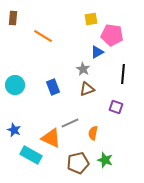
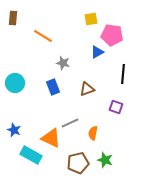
gray star: moved 20 px left, 6 px up; rotated 16 degrees counterclockwise
cyan circle: moved 2 px up
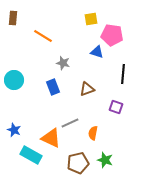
blue triangle: rotated 48 degrees clockwise
cyan circle: moved 1 px left, 3 px up
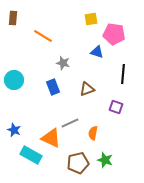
pink pentagon: moved 2 px right, 1 px up
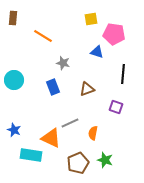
cyan rectangle: rotated 20 degrees counterclockwise
brown pentagon: rotated 10 degrees counterclockwise
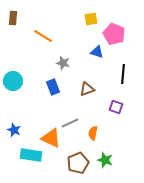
pink pentagon: rotated 15 degrees clockwise
cyan circle: moved 1 px left, 1 px down
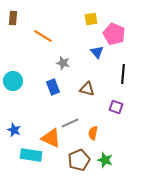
blue triangle: rotated 32 degrees clockwise
brown triangle: rotated 35 degrees clockwise
brown pentagon: moved 1 px right, 3 px up
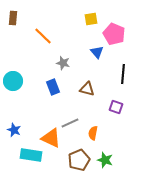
orange line: rotated 12 degrees clockwise
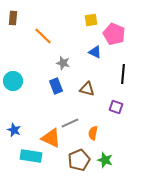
yellow square: moved 1 px down
blue triangle: moved 2 px left; rotated 24 degrees counterclockwise
blue rectangle: moved 3 px right, 1 px up
cyan rectangle: moved 1 px down
